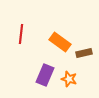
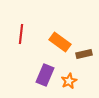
brown rectangle: moved 1 px down
orange star: moved 2 px down; rotated 28 degrees clockwise
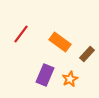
red line: rotated 30 degrees clockwise
brown rectangle: moved 3 px right; rotated 35 degrees counterclockwise
orange star: moved 1 px right, 2 px up
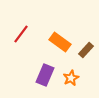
brown rectangle: moved 1 px left, 4 px up
orange star: moved 1 px right, 1 px up
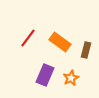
red line: moved 7 px right, 4 px down
brown rectangle: rotated 28 degrees counterclockwise
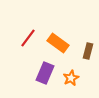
orange rectangle: moved 2 px left, 1 px down
brown rectangle: moved 2 px right, 1 px down
purple rectangle: moved 2 px up
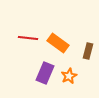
red line: rotated 60 degrees clockwise
orange star: moved 2 px left, 2 px up
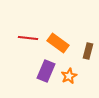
purple rectangle: moved 1 px right, 2 px up
